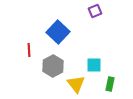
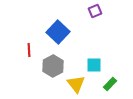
green rectangle: rotated 32 degrees clockwise
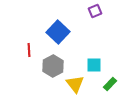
yellow triangle: moved 1 px left
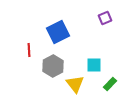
purple square: moved 10 px right, 7 px down
blue square: rotated 20 degrees clockwise
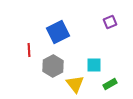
purple square: moved 5 px right, 4 px down
green rectangle: rotated 16 degrees clockwise
